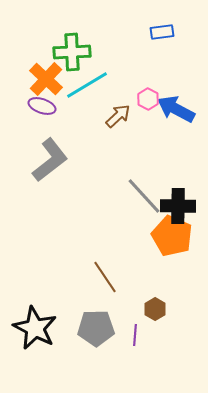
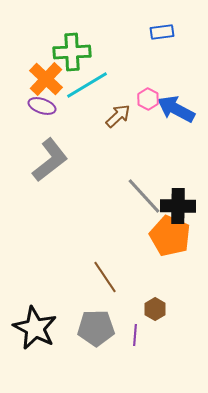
orange pentagon: moved 2 px left
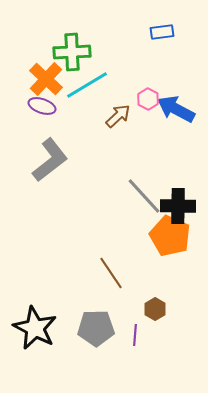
brown line: moved 6 px right, 4 px up
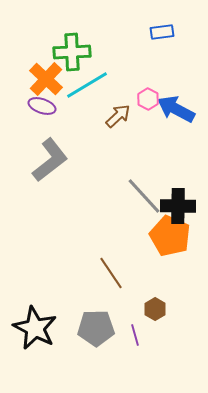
purple line: rotated 20 degrees counterclockwise
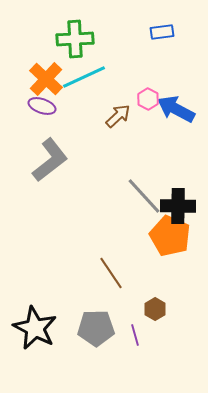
green cross: moved 3 px right, 13 px up
cyan line: moved 3 px left, 8 px up; rotated 6 degrees clockwise
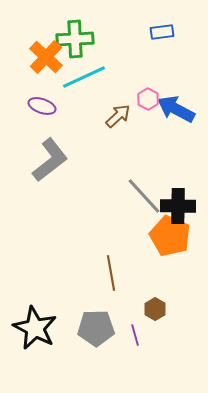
orange cross: moved 22 px up
brown line: rotated 24 degrees clockwise
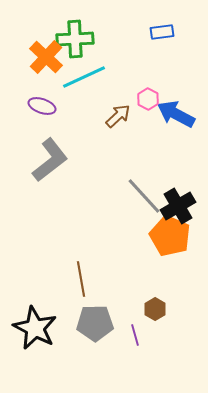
blue arrow: moved 5 px down
black cross: rotated 32 degrees counterclockwise
brown line: moved 30 px left, 6 px down
gray pentagon: moved 1 px left, 5 px up
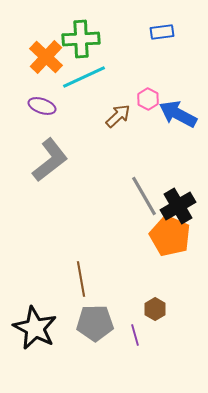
green cross: moved 6 px right
blue arrow: moved 2 px right
gray line: rotated 12 degrees clockwise
